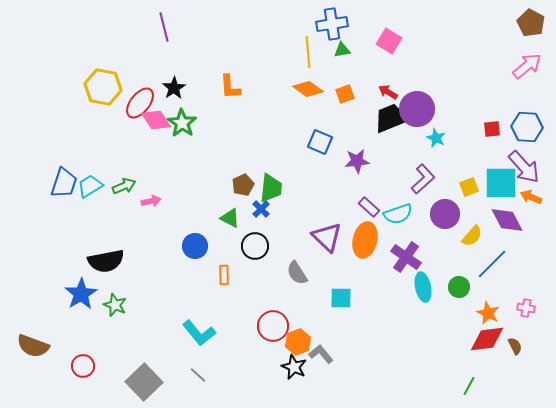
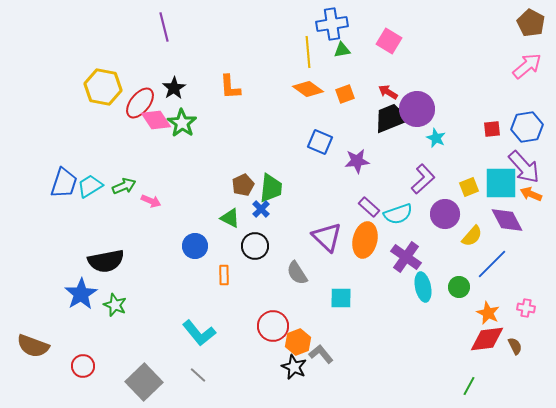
blue hexagon at (527, 127): rotated 12 degrees counterclockwise
orange arrow at (531, 197): moved 3 px up
pink arrow at (151, 201): rotated 36 degrees clockwise
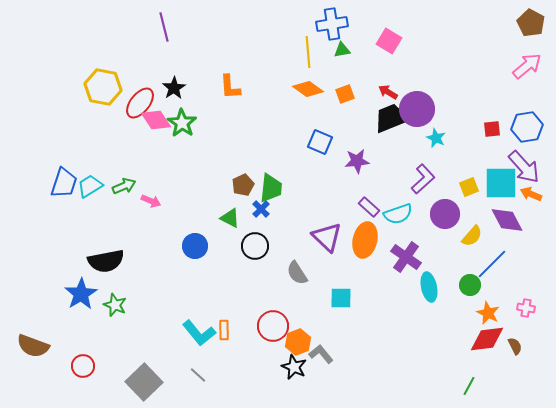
orange rectangle at (224, 275): moved 55 px down
cyan ellipse at (423, 287): moved 6 px right
green circle at (459, 287): moved 11 px right, 2 px up
